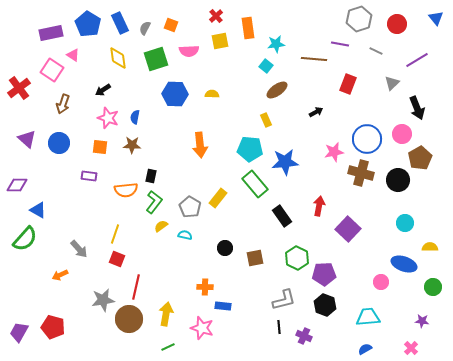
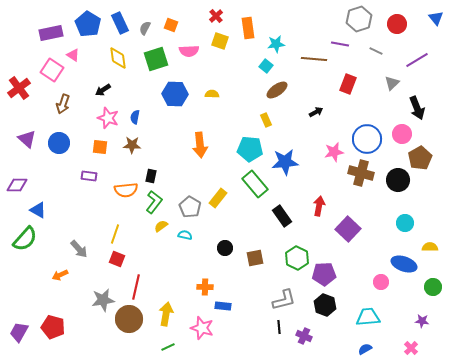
yellow square at (220, 41): rotated 30 degrees clockwise
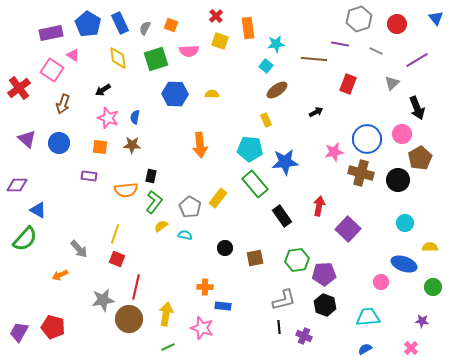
green hexagon at (297, 258): moved 2 px down; rotated 25 degrees clockwise
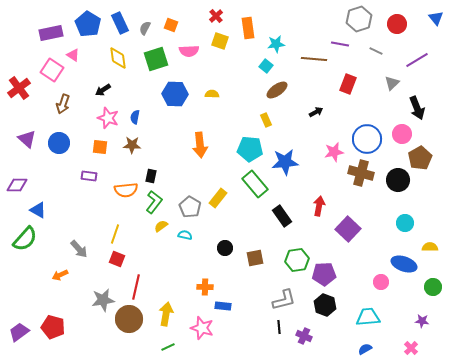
purple trapezoid at (19, 332): rotated 25 degrees clockwise
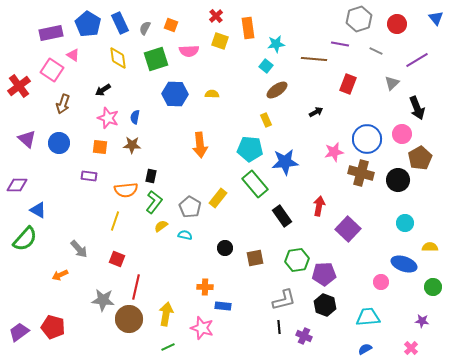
red cross at (19, 88): moved 2 px up
yellow line at (115, 234): moved 13 px up
gray star at (103, 300): rotated 15 degrees clockwise
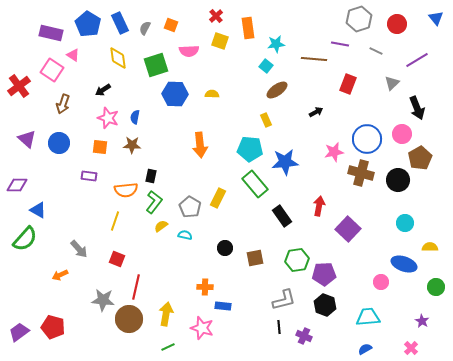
purple rectangle at (51, 33): rotated 25 degrees clockwise
green square at (156, 59): moved 6 px down
yellow rectangle at (218, 198): rotated 12 degrees counterclockwise
green circle at (433, 287): moved 3 px right
purple star at (422, 321): rotated 24 degrees clockwise
